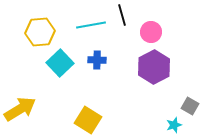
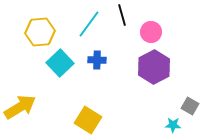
cyan line: moved 2 px left, 1 px up; rotated 44 degrees counterclockwise
yellow arrow: moved 2 px up
cyan star: moved 1 px left; rotated 21 degrees clockwise
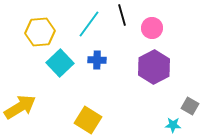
pink circle: moved 1 px right, 4 px up
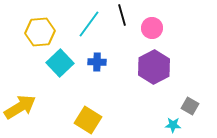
blue cross: moved 2 px down
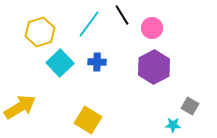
black line: rotated 15 degrees counterclockwise
yellow hexagon: rotated 12 degrees counterclockwise
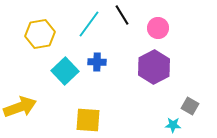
pink circle: moved 6 px right
yellow hexagon: moved 2 px down; rotated 8 degrees clockwise
cyan square: moved 5 px right, 8 px down
yellow arrow: rotated 12 degrees clockwise
yellow square: rotated 28 degrees counterclockwise
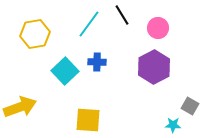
yellow hexagon: moved 5 px left
